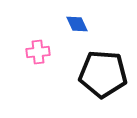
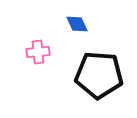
black pentagon: moved 4 px left, 1 px down
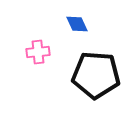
black pentagon: moved 3 px left
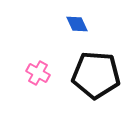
pink cross: moved 21 px down; rotated 35 degrees clockwise
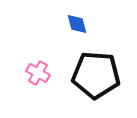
blue diamond: rotated 10 degrees clockwise
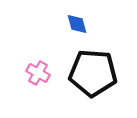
black pentagon: moved 3 px left, 2 px up
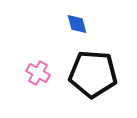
black pentagon: moved 1 px down
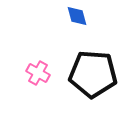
blue diamond: moved 8 px up
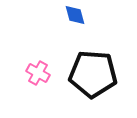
blue diamond: moved 2 px left, 1 px up
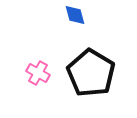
black pentagon: moved 2 px left, 1 px up; rotated 27 degrees clockwise
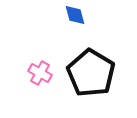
pink cross: moved 2 px right
